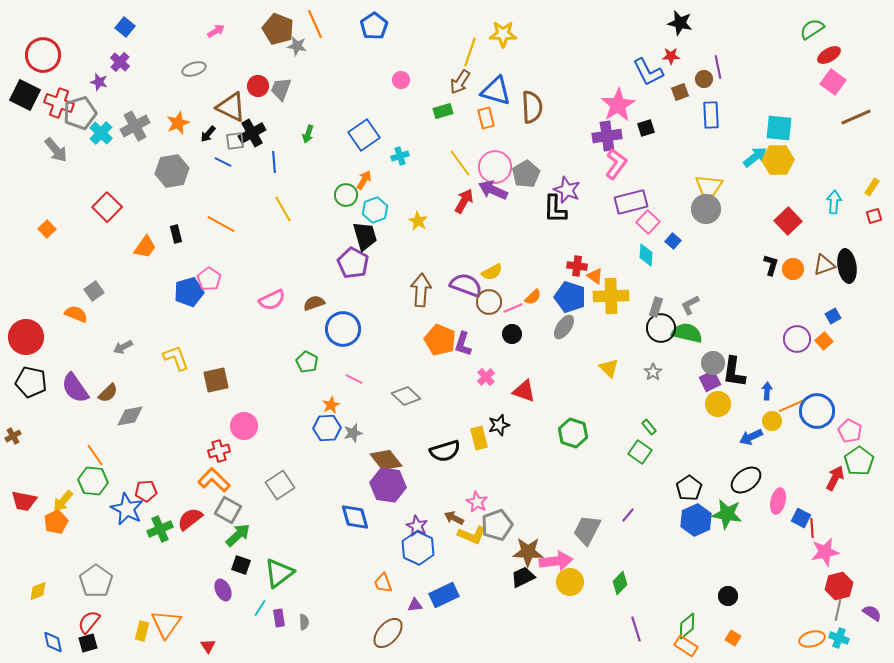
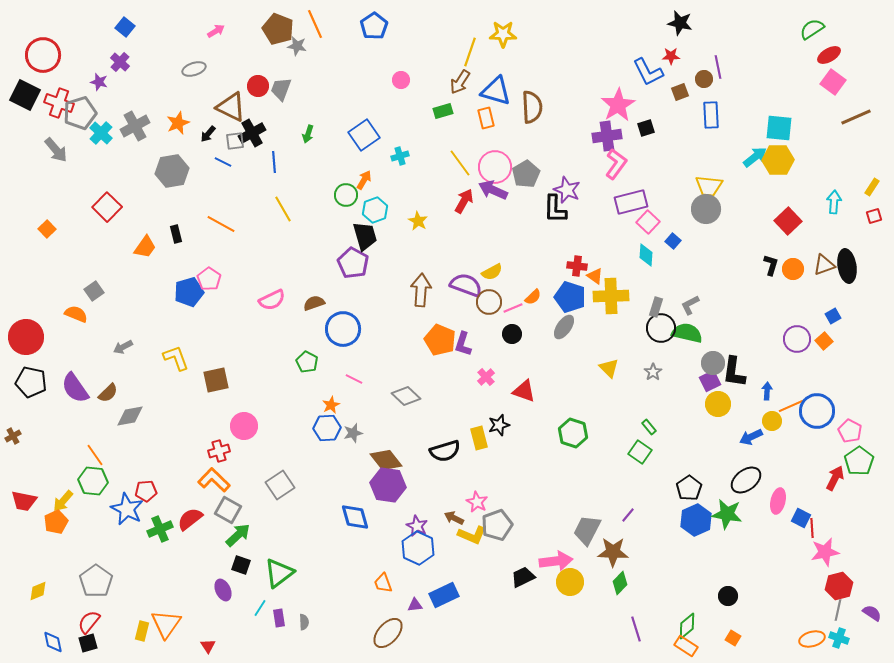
brown star at (528, 552): moved 85 px right
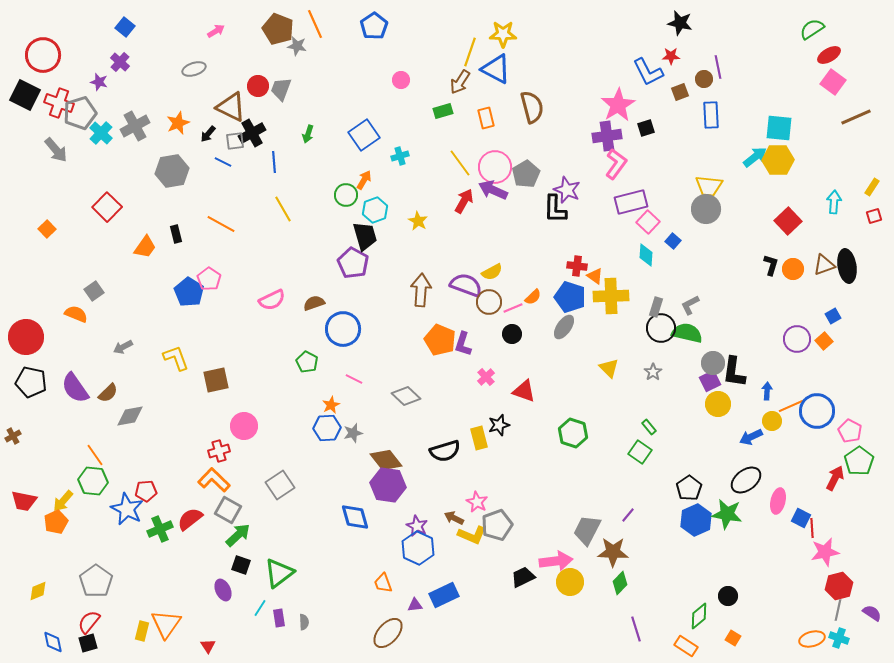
blue triangle at (496, 91): moved 22 px up; rotated 12 degrees clockwise
brown semicircle at (532, 107): rotated 12 degrees counterclockwise
blue pentagon at (189, 292): rotated 24 degrees counterclockwise
green diamond at (687, 626): moved 12 px right, 10 px up
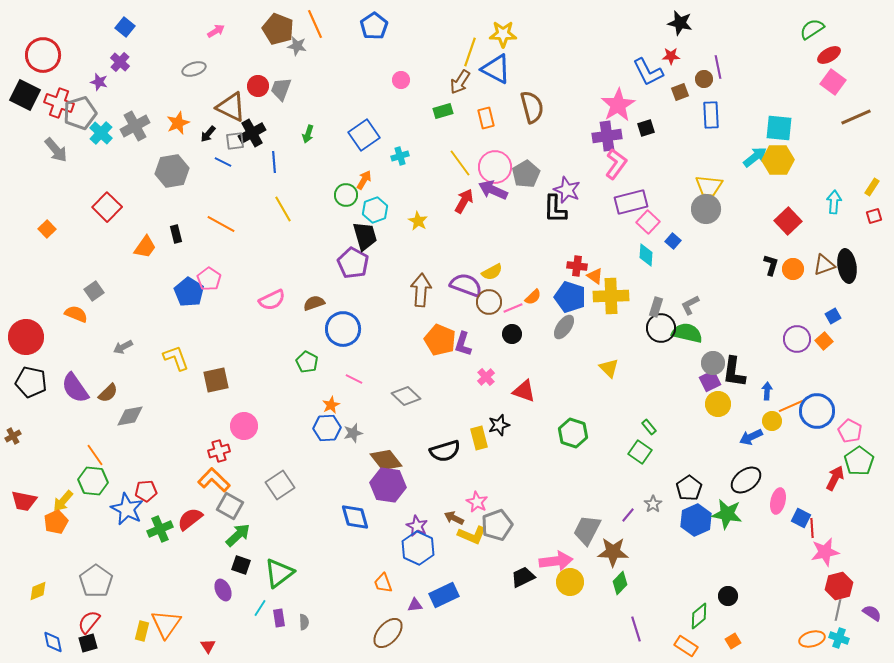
gray star at (653, 372): moved 132 px down
gray square at (228, 510): moved 2 px right, 4 px up
orange square at (733, 638): moved 3 px down; rotated 28 degrees clockwise
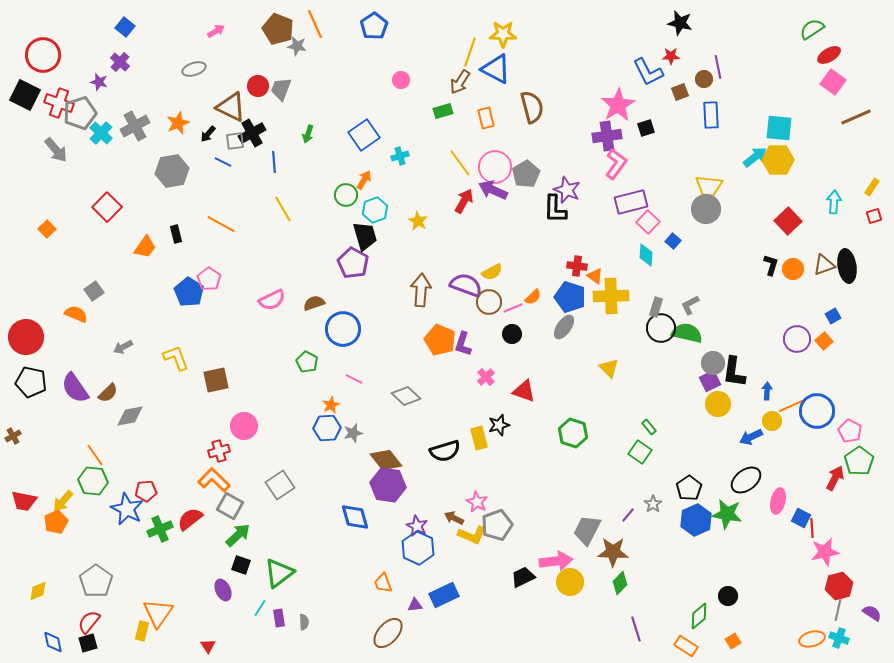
orange triangle at (166, 624): moved 8 px left, 11 px up
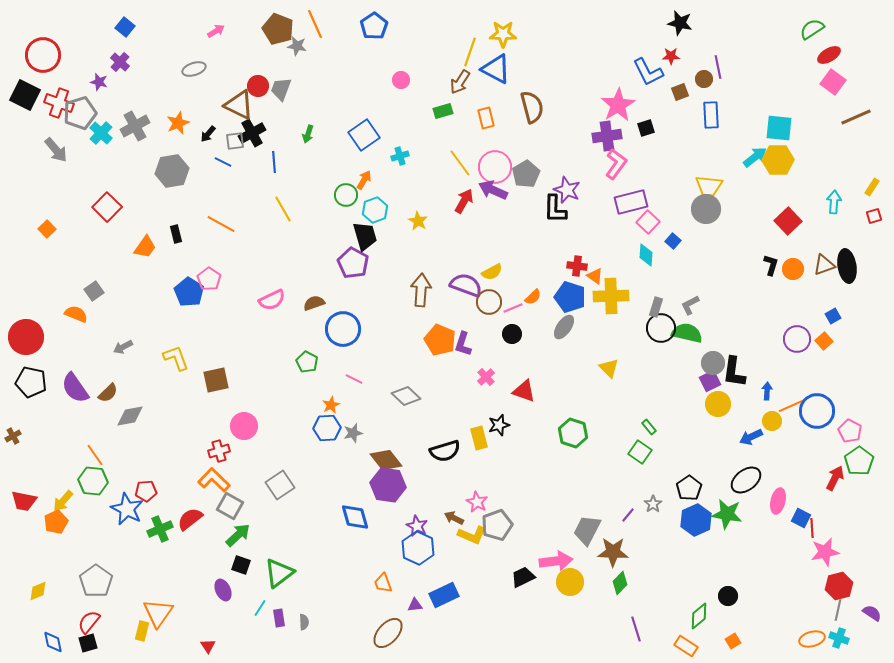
brown triangle at (231, 107): moved 8 px right, 2 px up
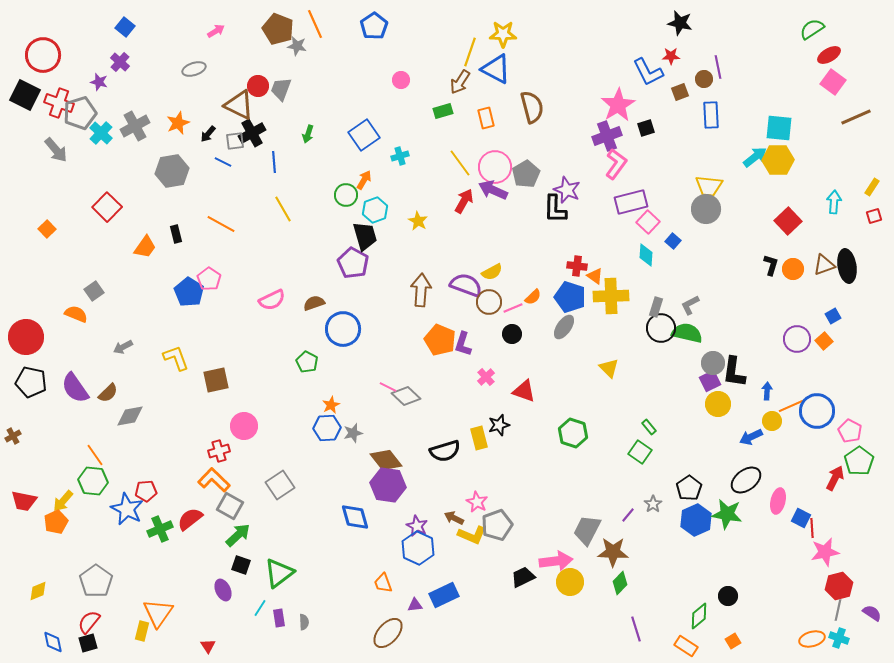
purple cross at (607, 136): rotated 12 degrees counterclockwise
pink line at (354, 379): moved 34 px right, 8 px down
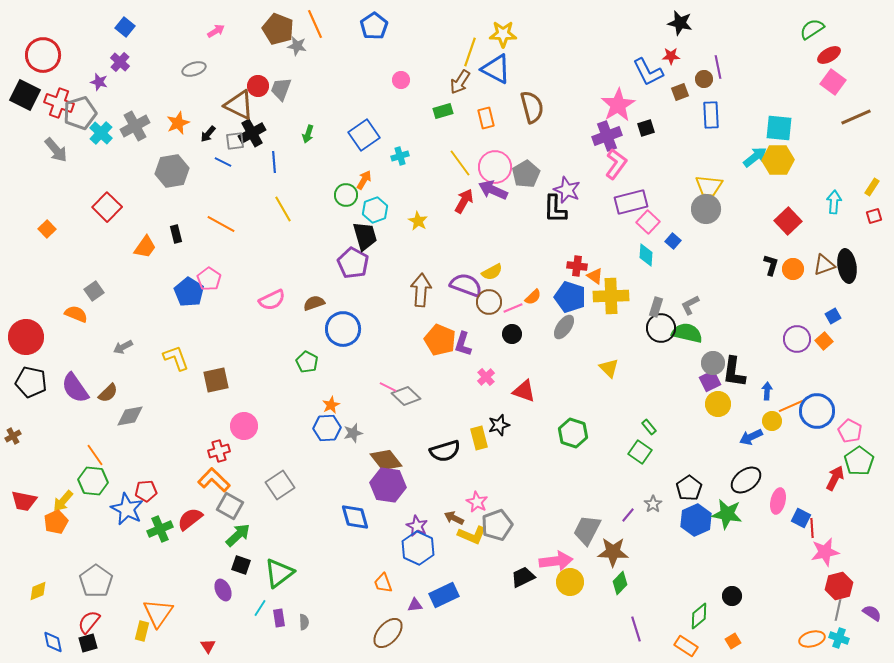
black circle at (728, 596): moved 4 px right
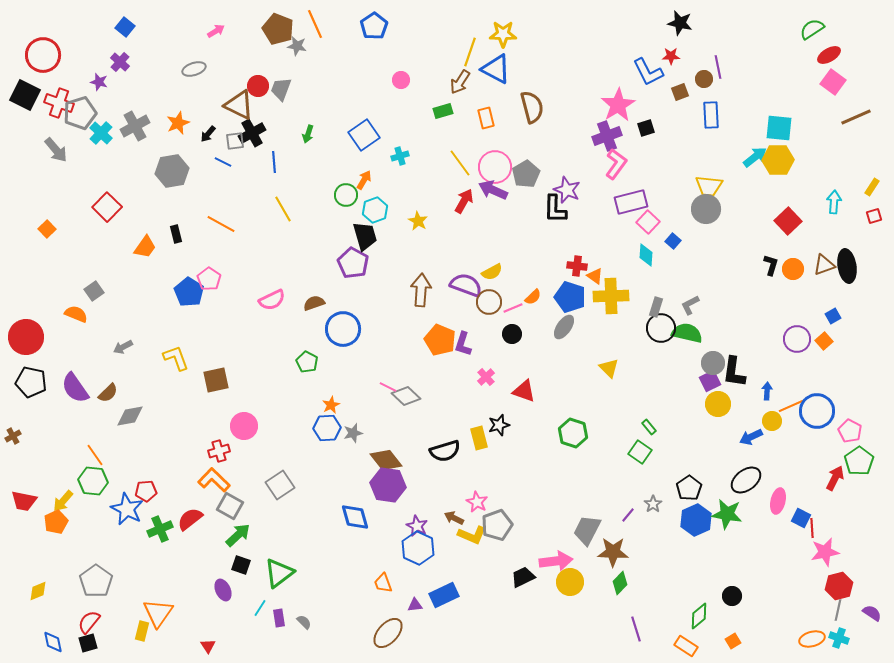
gray semicircle at (304, 622): rotated 42 degrees counterclockwise
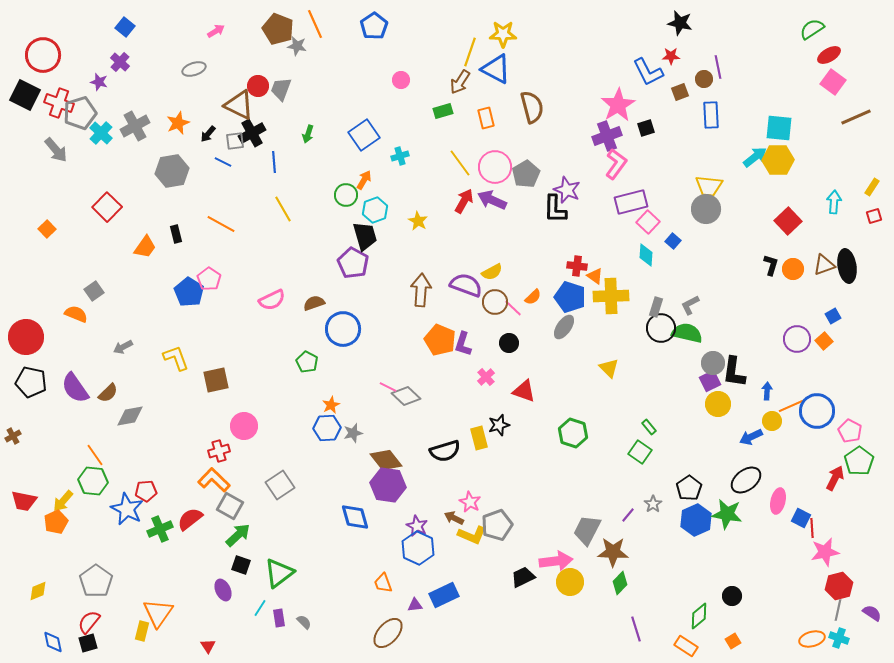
purple arrow at (493, 190): moved 1 px left, 10 px down
brown circle at (489, 302): moved 6 px right
pink line at (513, 308): rotated 66 degrees clockwise
black circle at (512, 334): moved 3 px left, 9 px down
pink star at (477, 502): moved 7 px left
